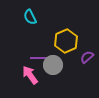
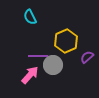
purple line: moved 2 px left, 2 px up
pink arrow: rotated 78 degrees clockwise
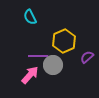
yellow hexagon: moved 2 px left
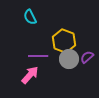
yellow hexagon: rotated 15 degrees counterclockwise
gray circle: moved 16 px right, 6 px up
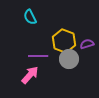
purple semicircle: moved 13 px up; rotated 24 degrees clockwise
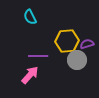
yellow hexagon: moved 3 px right; rotated 25 degrees counterclockwise
gray circle: moved 8 px right, 1 px down
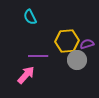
pink arrow: moved 4 px left
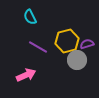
yellow hexagon: rotated 10 degrees counterclockwise
purple line: moved 9 px up; rotated 30 degrees clockwise
pink arrow: rotated 24 degrees clockwise
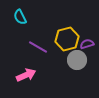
cyan semicircle: moved 10 px left
yellow hexagon: moved 2 px up
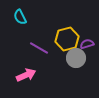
purple line: moved 1 px right, 1 px down
gray circle: moved 1 px left, 2 px up
